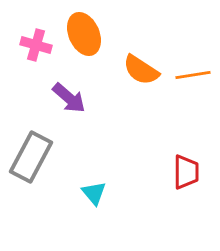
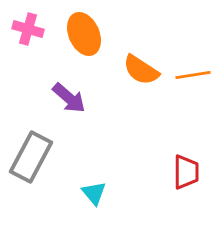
pink cross: moved 8 px left, 16 px up
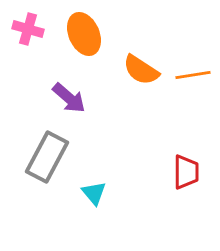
gray rectangle: moved 16 px right
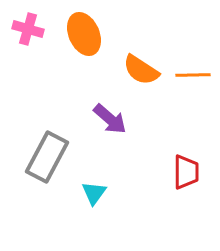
orange line: rotated 8 degrees clockwise
purple arrow: moved 41 px right, 21 px down
cyan triangle: rotated 16 degrees clockwise
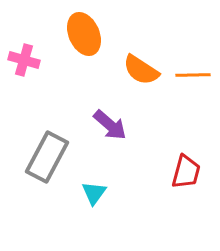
pink cross: moved 4 px left, 31 px down
purple arrow: moved 6 px down
red trapezoid: rotated 15 degrees clockwise
